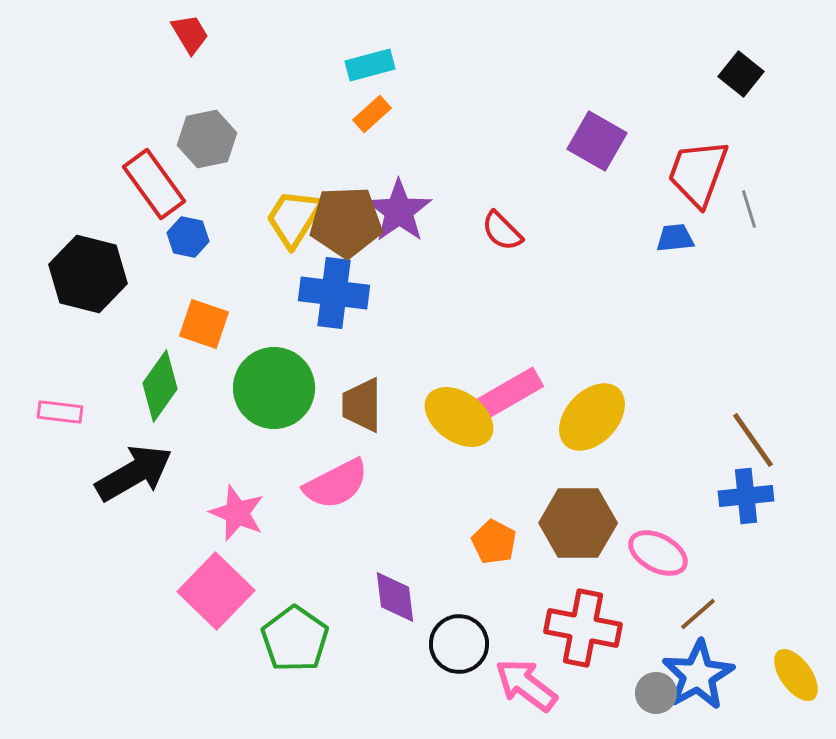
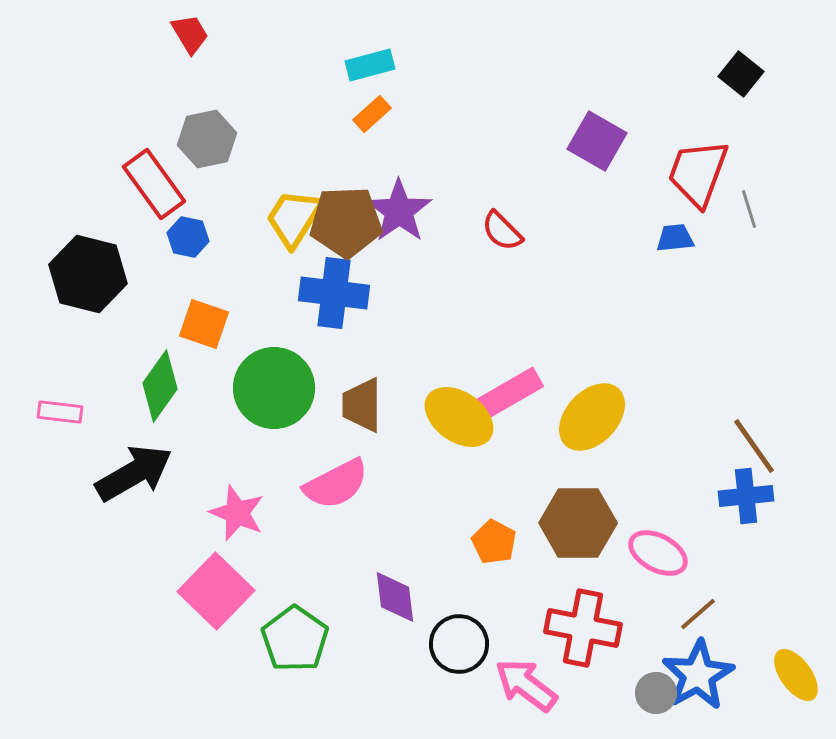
brown line at (753, 440): moved 1 px right, 6 px down
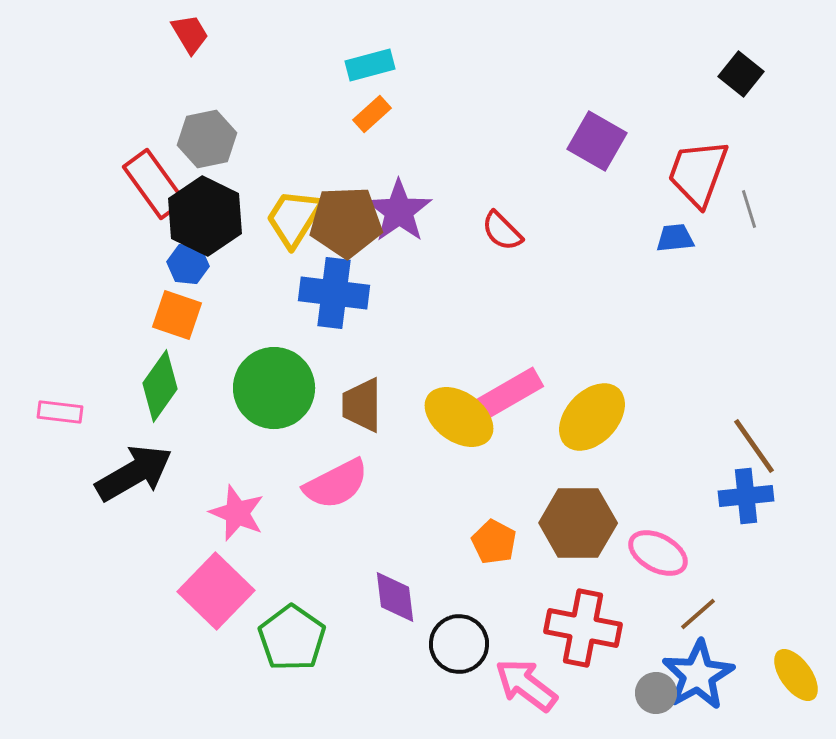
blue hexagon at (188, 237): moved 27 px down; rotated 6 degrees counterclockwise
black hexagon at (88, 274): moved 117 px right, 58 px up; rotated 12 degrees clockwise
orange square at (204, 324): moved 27 px left, 9 px up
green pentagon at (295, 639): moved 3 px left, 1 px up
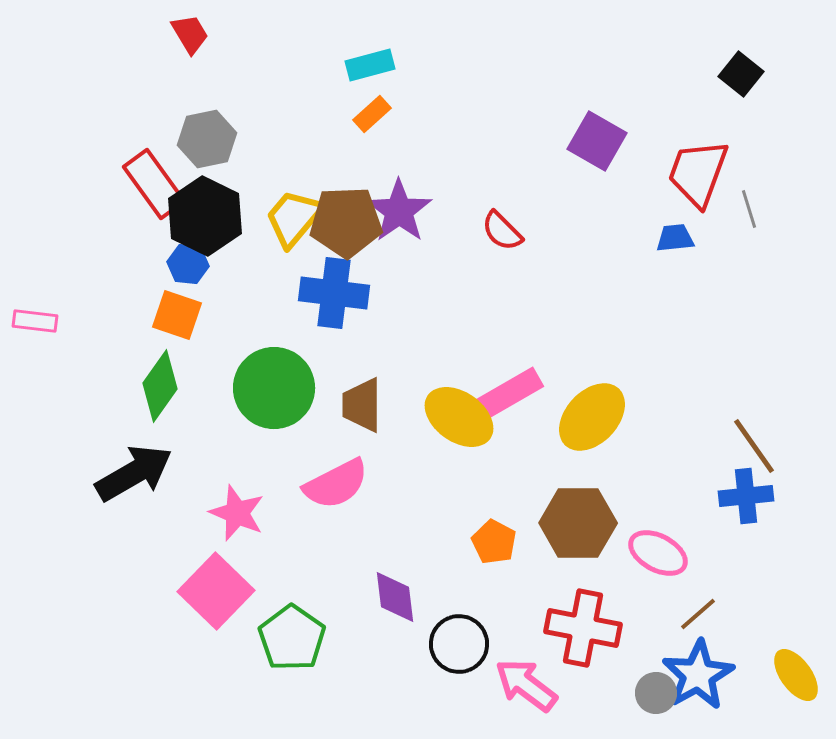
yellow trapezoid at (294, 218): rotated 8 degrees clockwise
pink rectangle at (60, 412): moved 25 px left, 91 px up
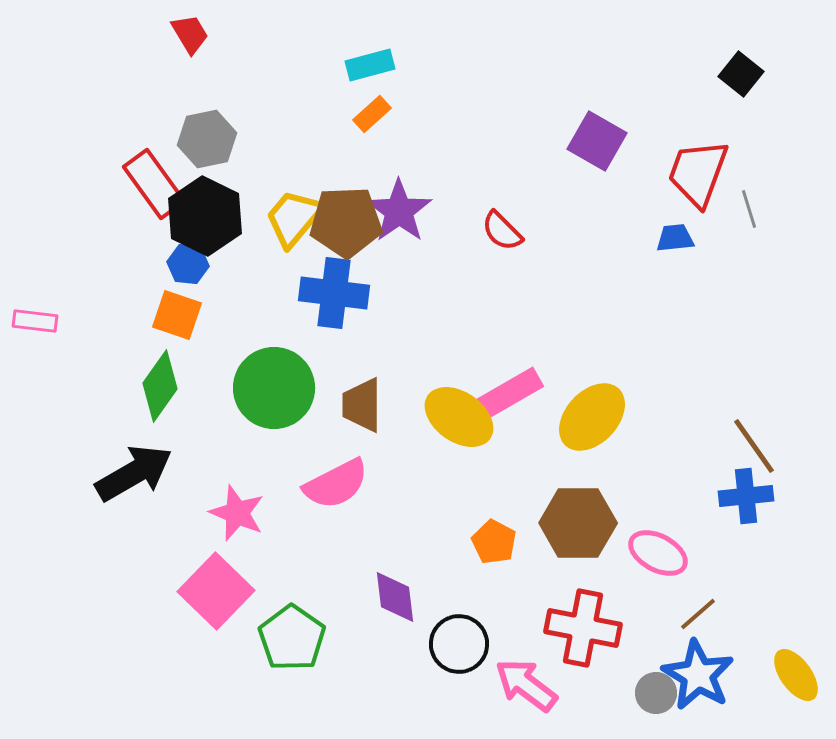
blue star at (698, 675): rotated 12 degrees counterclockwise
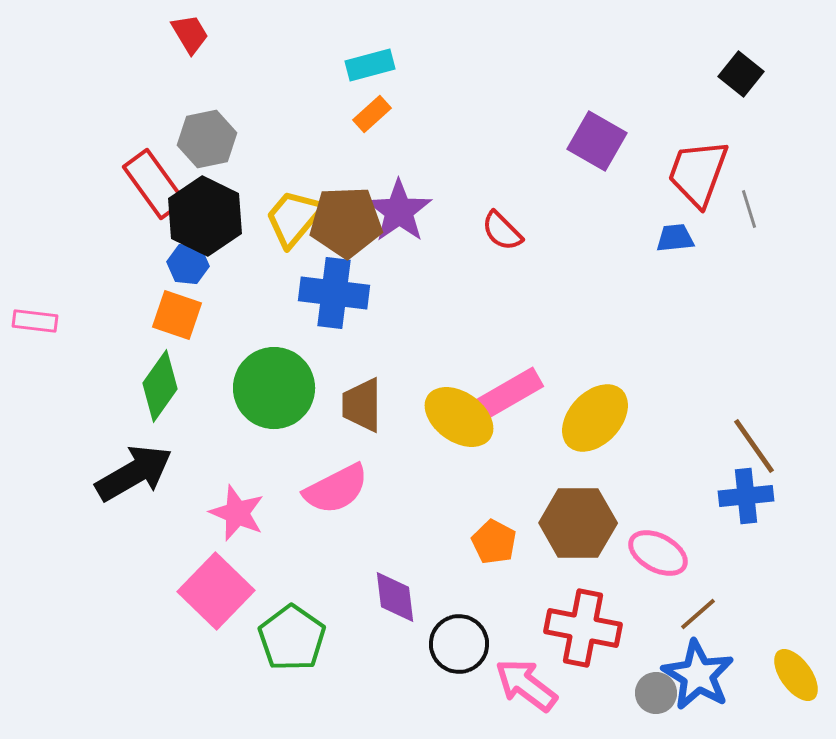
yellow ellipse at (592, 417): moved 3 px right, 1 px down
pink semicircle at (336, 484): moved 5 px down
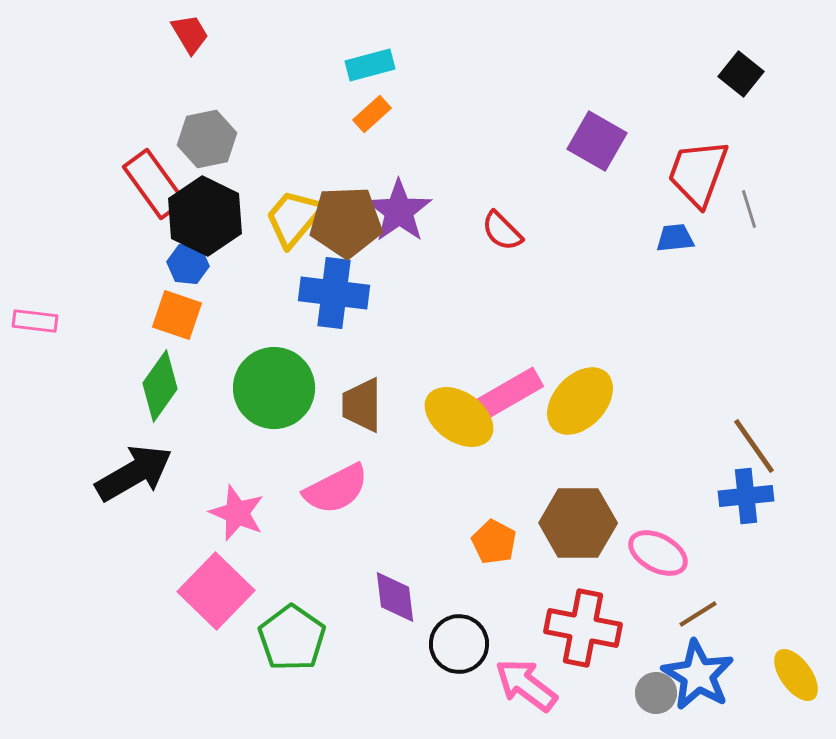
yellow ellipse at (595, 418): moved 15 px left, 17 px up
brown line at (698, 614): rotated 9 degrees clockwise
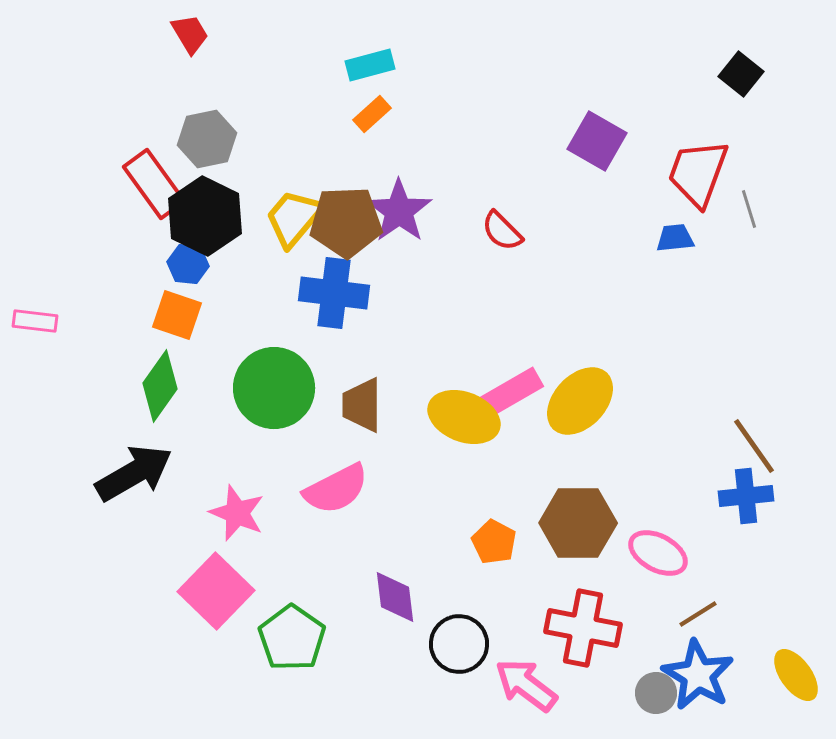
yellow ellipse at (459, 417): moved 5 px right; rotated 14 degrees counterclockwise
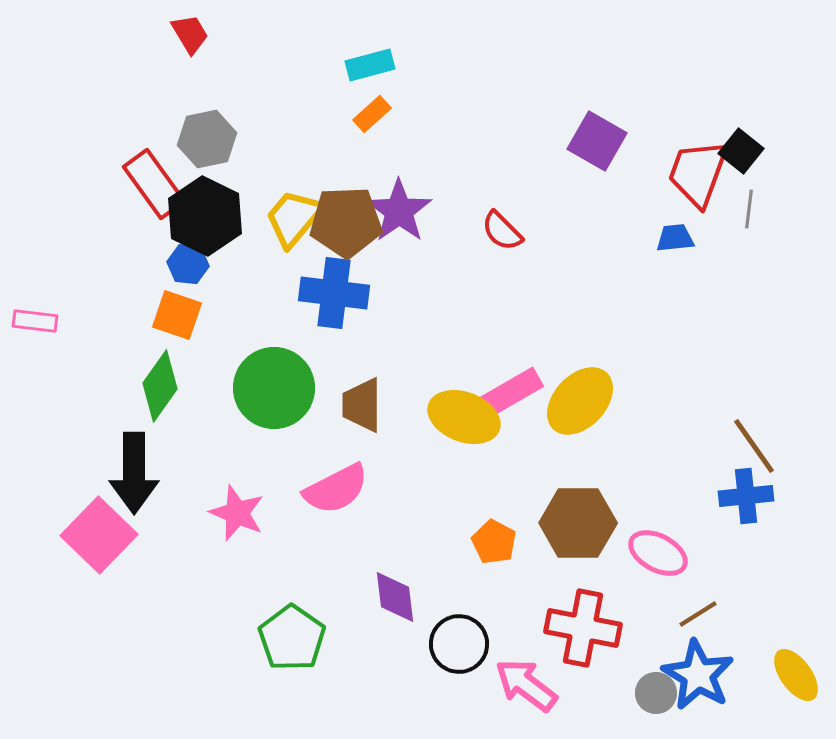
black square at (741, 74): moved 77 px down
gray line at (749, 209): rotated 24 degrees clockwise
black arrow at (134, 473): rotated 120 degrees clockwise
pink square at (216, 591): moved 117 px left, 56 px up
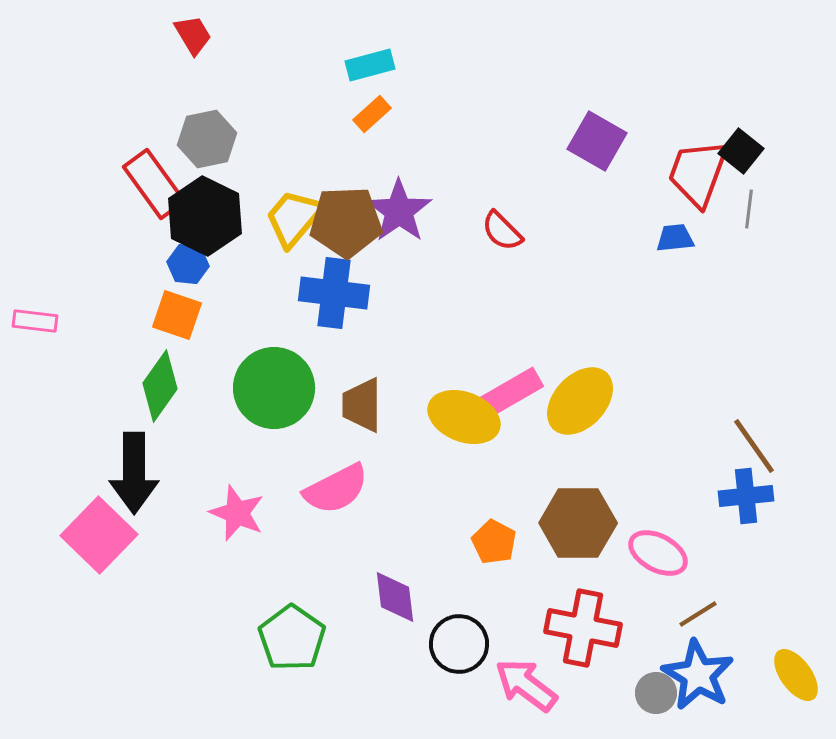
red trapezoid at (190, 34): moved 3 px right, 1 px down
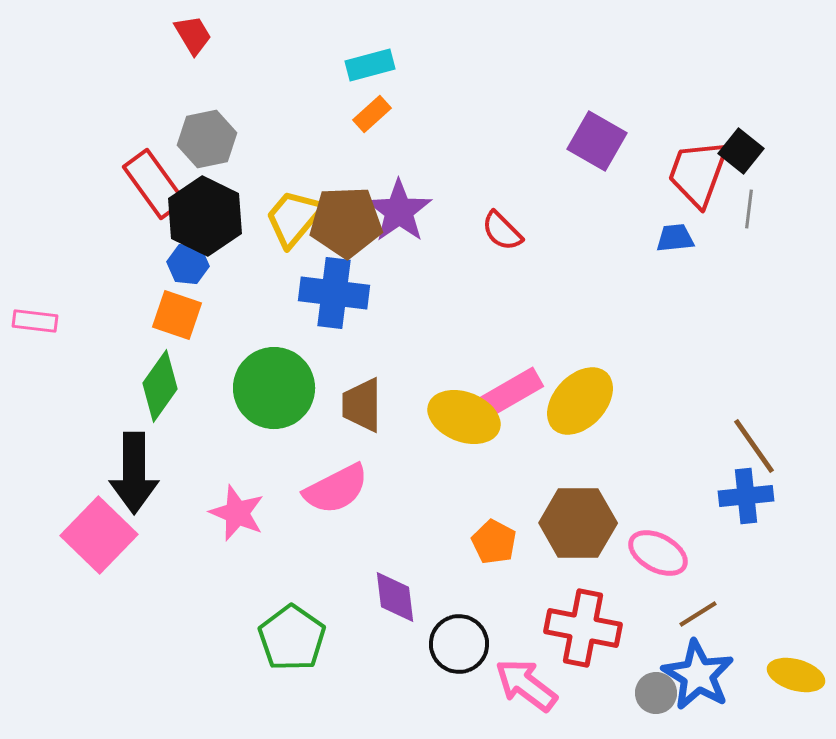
yellow ellipse at (796, 675): rotated 38 degrees counterclockwise
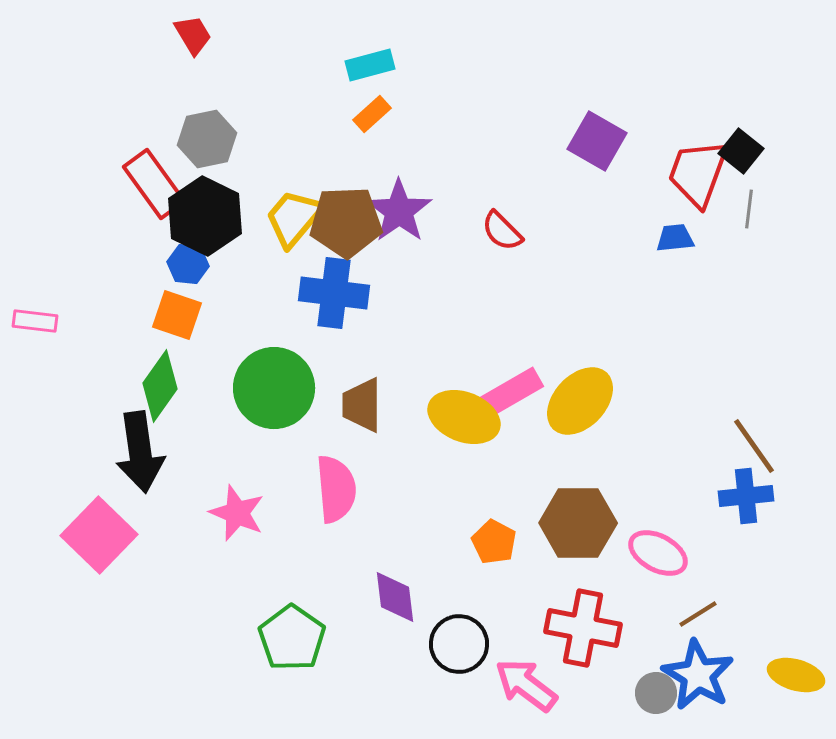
black arrow at (134, 473): moved 6 px right, 21 px up; rotated 8 degrees counterclockwise
pink semicircle at (336, 489): rotated 68 degrees counterclockwise
